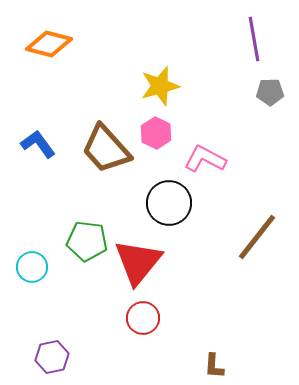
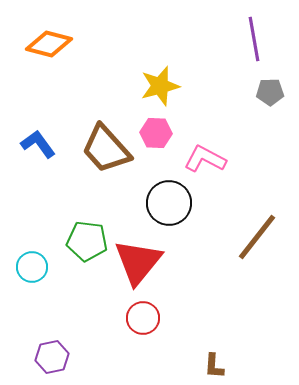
pink hexagon: rotated 24 degrees counterclockwise
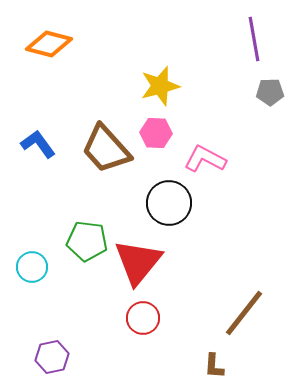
brown line: moved 13 px left, 76 px down
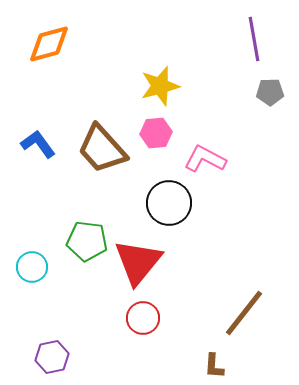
orange diamond: rotated 30 degrees counterclockwise
pink hexagon: rotated 8 degrees counterclockwise
brown trapezoid: moved 4 px left
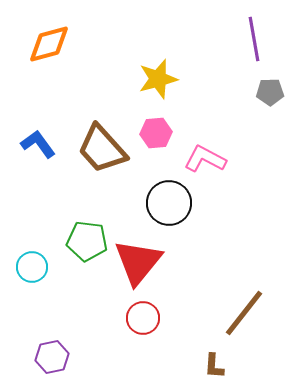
yellow star: moved 2 px left, 7 px up
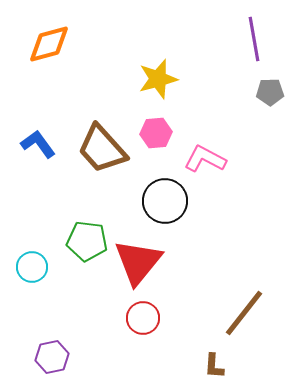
black circle: moved 4 px left, 2 px up
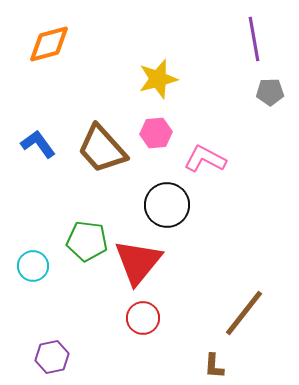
black circle: moved 2 px right, 4 px down
cyan circle: moved 1 px right, 1 px up
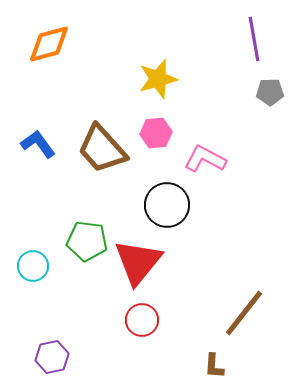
red circle: moved 1 px left, 2 px down
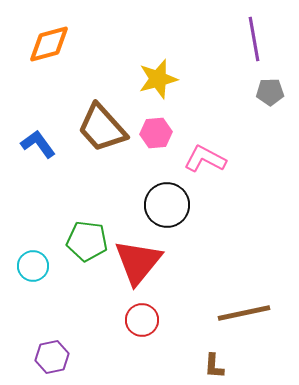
brown trapezoid: moved 21 px up
brown line: rotated 40 degrees clockwise
